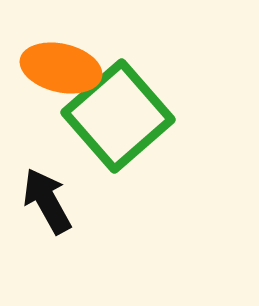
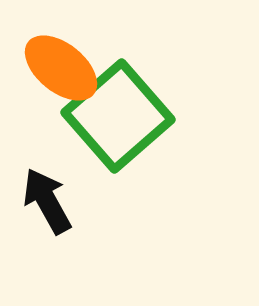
orange ellipse: rotated 26 degrees clockwise
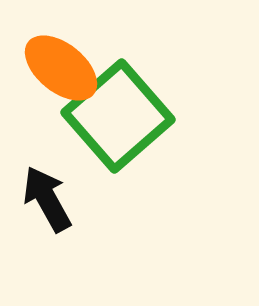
black arrow: moved 2 px up
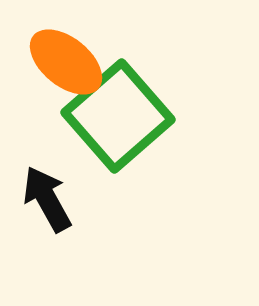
orange ellipse: moved 5 px right, 6 px up
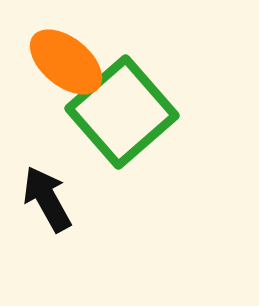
green square: moved 4 px right, 4 px up
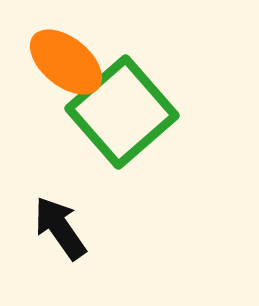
black arrow: moved 13 px right, 29 px down; rotated 6 degrees counterclockwise
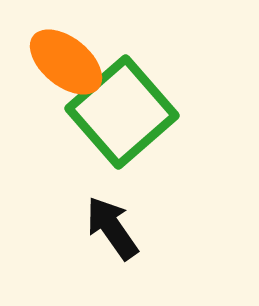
black arrow: moved 52 px right
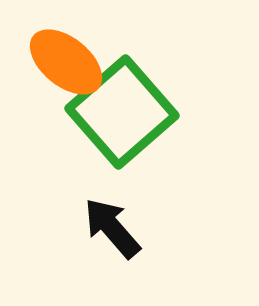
black arrow: rotated 6 degrees counterclockwise
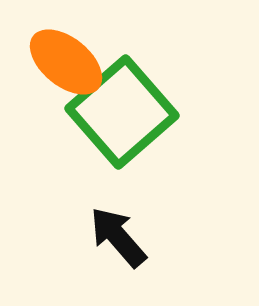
black arrow: moved 6 px right, 9 px down
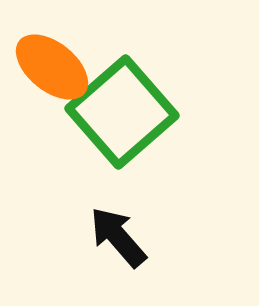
orange ellipse: moved 14 px left, 5 px down
